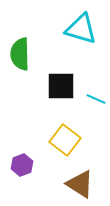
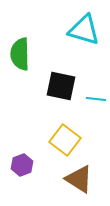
cyan triangle: moved 3 px right, 1 px down
black square: rotated 12 degrees clockwise
cyan line: rotated 18 degrees counterclockwise
brown triangle: moved 1 px left, 5 px up
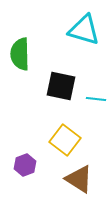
purple hexagon: moved 3 px right
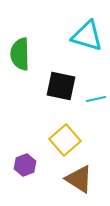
cyan triangle: moved 3 px right, 6 px down
cyan line: rotated 18 degrees counterclockwise
yellow square: rotated 12 degrees clockwise
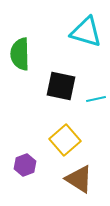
cyan triangle: moved 1 px left, 4 px up
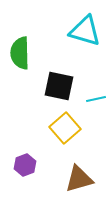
cyan triangle: moved 1 px left, 1 px up
green semicircle: moved 1 px up
black square: moved 2 px left
yellow square: moved 12 px up
brown triangle: rotated 48 degrees counterclockwise
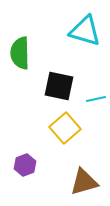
brown triangle: moved 5 px right, 3 px down
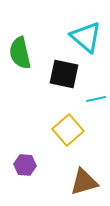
cyan triangle: moved 1 px right, 6 px down; rotated 24 degrees clockwise
green semicircle: rotated 12 degrees counterclockwise
black square: moved 5 px right, 12 px up
yellow square: moved 3 px right, 2 px down
purple hexagon: rotated 25 degrees clockwise
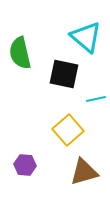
brown triangle: moved 10 px up
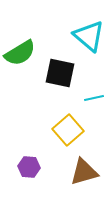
cyan triangle: moved 3 px right, 1 px up
green semicircle: rotated 108 degrees counterclockwise
black square: moved 4 px left, 1 px up
cyan line: moved 2 px left, 1 px up
purple hexagon: moved 4 px right, 2 px down
